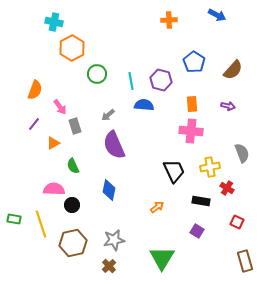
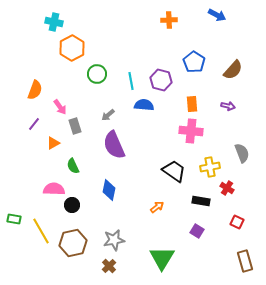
black trapezoid: rotated 30 degrees counterclockwise
yellow line: moved 7 px down; rotated 12 degrees counterclockwise
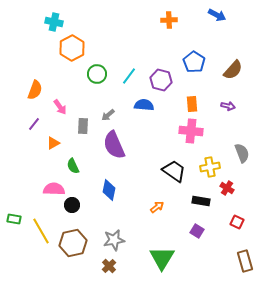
cyan line: moved 2 px left, 5 px up; rotated 48 degrees clockwise
gray rectangle: moved 8 px right; rotated 21 degrees clockwise
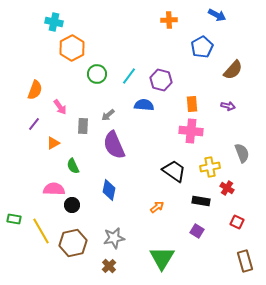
blue pentagon: moved 8 px right, 15 px up; rotated 10 degrees clockwise
gray star: moved 2 px up
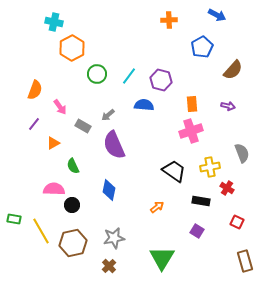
gray rectangle: rotated 63 degrees counterclockwise
pink cross: rotated 25 degrees counterclockwise
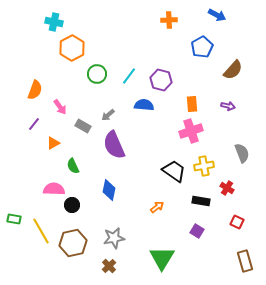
yellow cross: moved 6 px left, 1 px up
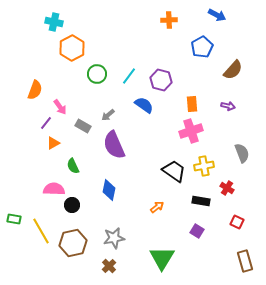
blue semicircle: rotated 30 degrees clockwise
purple line: moved 12 px right, 1 px up
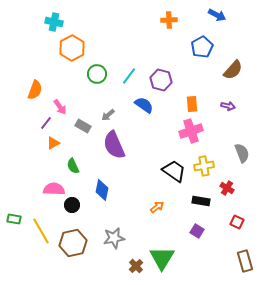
blue diamond: moved 7 px left
brown cross: moved 27 px right
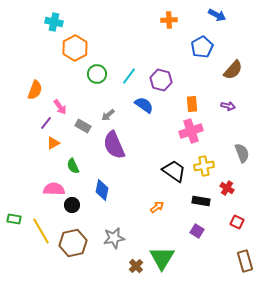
orange hexagon: moved 3 px right
